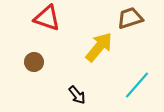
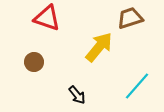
cyan line: moved 1 px down
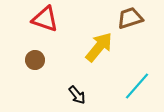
red triangle: moved 2 px left, 1 px down
brown circle: moved 1 px right, 2 px up
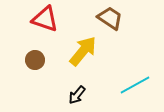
brown trapezoid: moved 20 px left; rotated 52 degrees clockwise
yellow arrow: moved 16 px left, 4 px down
cyan line: moved 2 px left, 1 px up; rotated 20 degrees clockwise
black arrow: rotated 78 degrees clockwise
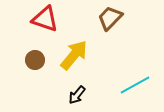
brown trapezoid: rotated 80 degrees counterclockwise
yellow arrow: moved 9 px left, 4 px down
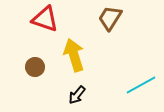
brown trapezoid: rotated 12 degrees counterclockwise
yellow arrow: rotated 56 degrees counterclockwise
brown circle: moved 7 px down
cyan line: moved 6 px right
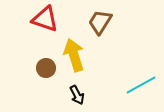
brown trapezoid: moved 10 px left, 4 px down
brown circle: moved 11 px right, 1 px down
black arrow: rotated 66 degrees counterclockwise
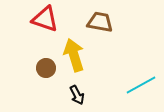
brown trapezoid: rotated 68 degrees clockwise
